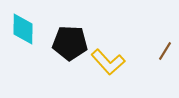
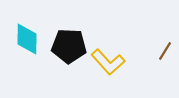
cyan diamond: moved 4 px right, 10 px down
black pentagon: moved 1 px left, 3 px down
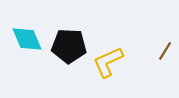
cyan diamond: rotated 24 degrees counterclockwise
yellow L-shape: rotated 108 degrees clockwise
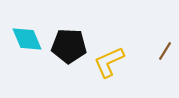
yellow L-shape: moved 1 px right
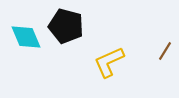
cyan diamond: moved 1 px left, 2 px up
black pentagon: moved 3 px left, 20 px up; rotated 12 degrees clockwise
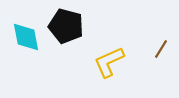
cyan diamond: rotated 12 degrees clockwise
brown line: moved 4 px left, 2 px up
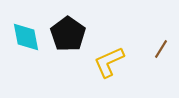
black pentagon: moved 2 px right, 8 px down; rotated 20 degrees clockwise
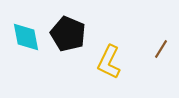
black pentagon: rotated 12 degrees counterclockwise
yellow L-shape: rotated 40 degrees counterclockwise
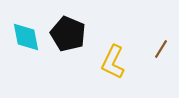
yellow L-shape: moved 4 px right
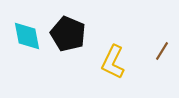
cyan diamond: moved 1 px right, 1 px up
brown line: moved 1 px right, 2 px down
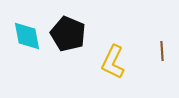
brown line: rotated 36 degrees counterclockwise
